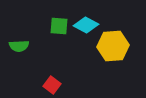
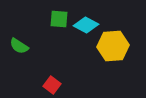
green square: moved 7 px up
green semicircle: rotated 36 degrees clockwise
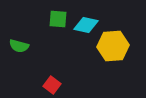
green square: moved 1 px left
cyan diamond: rotated 15 degrees counterclockwise
green semicircle: rotated 18 degrees counterclockwise
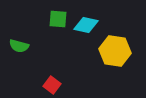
yellow hexagon: moved 2 px right, 5 px down; rotated 12 degrees clockwise
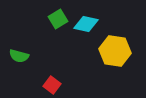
green square: rotated 36 degrees counterclockwise
cyan diamond: moved 1 px up
green semicircle: moved 10 px down
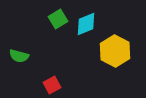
cyan diamond: rotated 35 degrees counterclockwise
yellow hexagon: rotated 20 degrees clockwise
red square: rotated 24 degrees clockwise
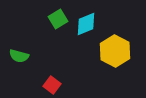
red square: rotated 24 degrees counterclockwise
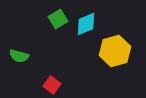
yellow hexagon: rotated 16 degrees clockwise
